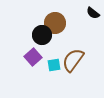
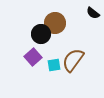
black circle: moved 1 px left, 1 px up
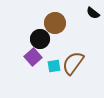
black circle: moved 1 px left, 5 px down
brown semicircle: moved 3 px down
cyan square: moved 1 px down
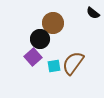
brown circle: moved 2 px left
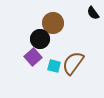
black semicircle: rotated 16 degrees clockwise
cyan square: rotated 24 degrees clockwise
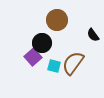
black semicircle: moved 22 px down
brown circle: moved 4 px right, 3 px up
black circle: moved 2 px right, 4 px down
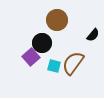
black semicircle: rotated 104 degrees counterclockwise
purple square: moved 2 px left
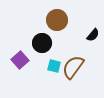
purple square: moved 11 px left, 3 px down
brown semicircle: moved 4 px down
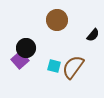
black circle: moved 16 px left, 5 px down
